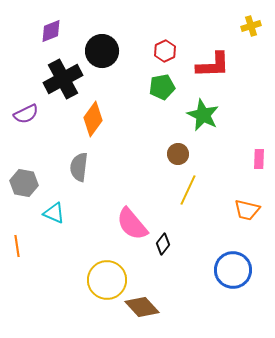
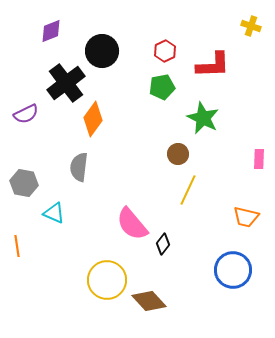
yellow cross: rotated 36 degrees clockwise
black cross: moved 3 px right, 4 px down; rotated 9 degrees counterclockwise
green star: moved 3 px down
orange trapezoid: moved 1 px left, 7 px down
brown diamond: moved 7 px right, 6 px up
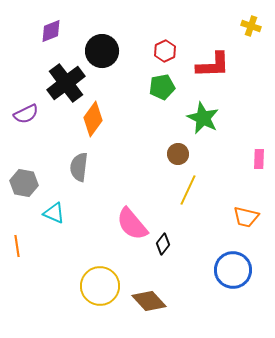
yellow circle: moved 7 px left, 6 px down
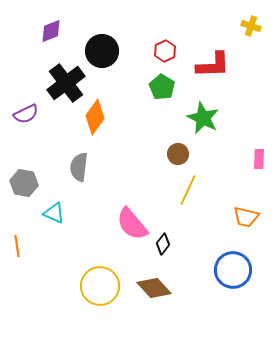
green pentagon: rotated 30 degrees counterclockwise
orange diamond: moved 2 px right, 2 px up
brown diamond: moved 5 px right, 13 px up
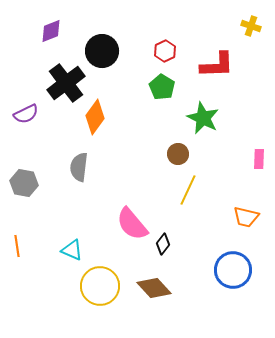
red L-shape: moved 4 px right
cyan triangle: moved 18 px right, 37 px down
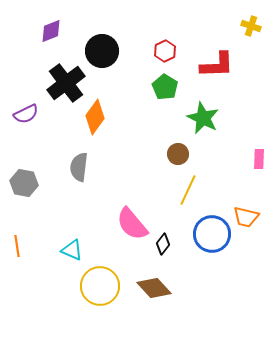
green pentagon: moved 3 px right
blue circle: moved 21 px left, 36 px up
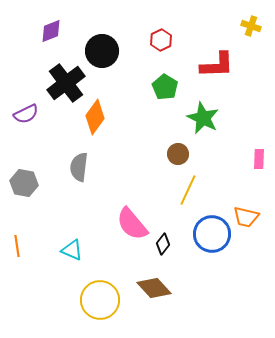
red hexagon: moved 4 px left, 11 px up
yellow circle: moved 14 px down
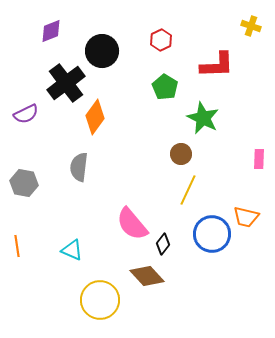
brown circle: moved 3 px right
brown diamond: moved 7 px left, 12 px up
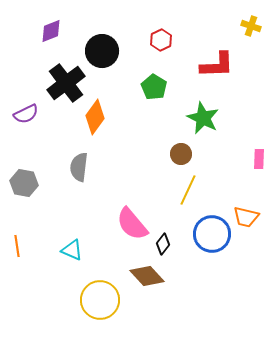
green pentagon: moved 11 px left
